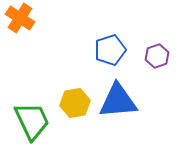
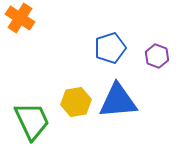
blue pentagon: moved 2 px up
purple hexagon: rotated 20 degrees counterclockwise
yellow hexagon: moved 1 px right, 1 px up
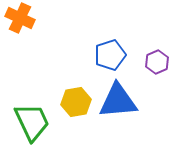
orange cross: rotated 8 degrees counterclockwise
blue pentagon: moved 7 px down
purple hexagon: moved 6 px down; rotated 15 degrees clockwise
green trapezoid: moved 1 px down
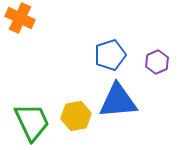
yellow hexagon: moved 14 px down
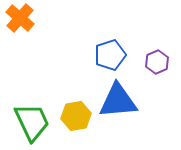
orange cross: rotated 16 degrees clockwise
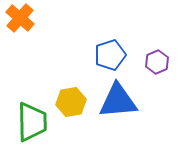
yellow hexagon: moved 5 px left, 14 px up
green trapezoid: rotated 24 degrees clockwise
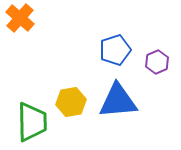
blue pentagon: moved 5 px right, 5 px up
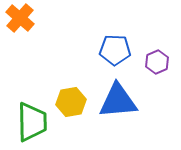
blue pentagon: rotated 20 degrees clockwise
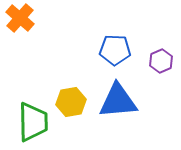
purple hexagon: moved 4 px right, 1 px up
green trapezoid: moved 1 px right
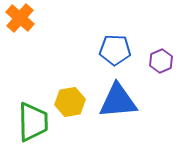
yellow hexagon: moved 1 px left
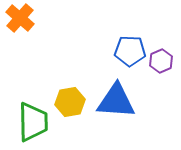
blue pentagon: moved 15 px right, 1 px down
blue triangle: moved 2 px left; rotated 9 degrees clockwise
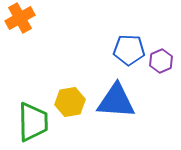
orange cross: rotated 20 degrees clockwise
blue pentagon: moved 1 px left, 1 px up
